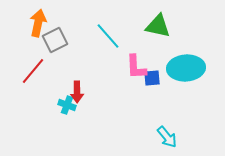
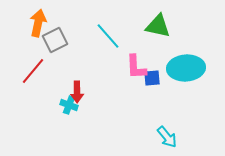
cyan cross: moved 2 px right
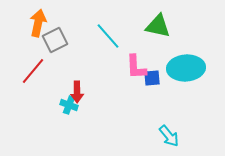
cyan arrow: moved 2 px right, 1 px up
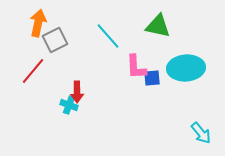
cyan arrow: moved 32 px right, 3 px up
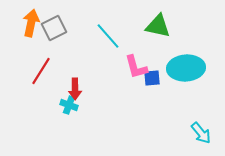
orange arrow: moved 7 px left
gray square: moved 1 px left, 12 px up
pink L-shape: rotated 12 degrees counterclockwise
red line: moved 8 px right; rotated 8 degrees counterclockwise
red arrow: moved 2 px left, 3 px up
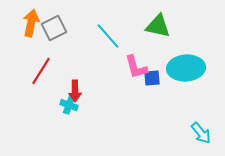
red arrow: moved 2 px down
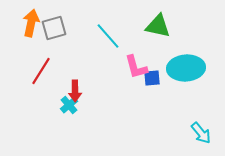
gray square: rotated 10 degrees clockwise
cyan cross: rotated 30 degrees clockwise
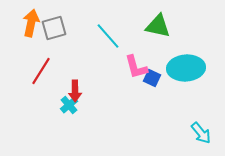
blue square: rotated 30 degrees clockwise
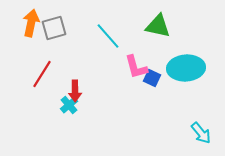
red line: moved 1 px right, 3 px down
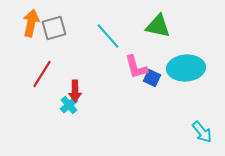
cyan arrow: moved 1 px right, 1 px up
